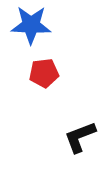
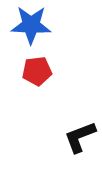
red pentagon: moved 7 px left, 2 px up
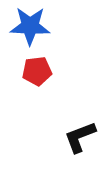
blue star: moved 1 px left, 1 px down
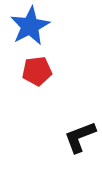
blue star: rotated 30 degrees counterclockwise
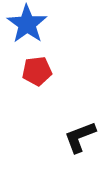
blue star: moved 3 px left, 2 px up; rotated 9 degrees counterclockwise
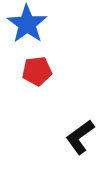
black L-shape: rotated 15 degrees counterclockwise
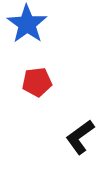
red pentagon: moved 11 px down
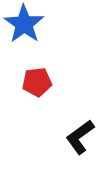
blue star: moved 3 px left
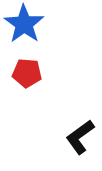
red pentagon: moved 10 px left, 9 px up; rotated 12 degrees clockwise
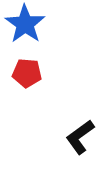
blue star: moved 1 px right
